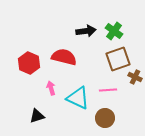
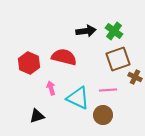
brown circle: moved 2 px left, 3 px up
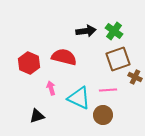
cyan triangle: moved 1 px right
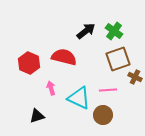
black arrow: rotated 30 degrees counterclockwise
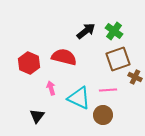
black triangle: rotated 35 degrees counterclockwise
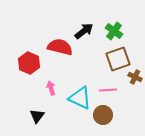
black arrow: moved 2 px left
red semicircle: moved 4 px left, 10 px up
cyan triangle: moved 1 px right
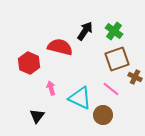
black arrow: moved 1 px right; rotated 18 degrees counterclockwise
brown square: moved 1 px left
pink line: moved 3 px right, 1 px up; rotated 42 degrees clockwise
